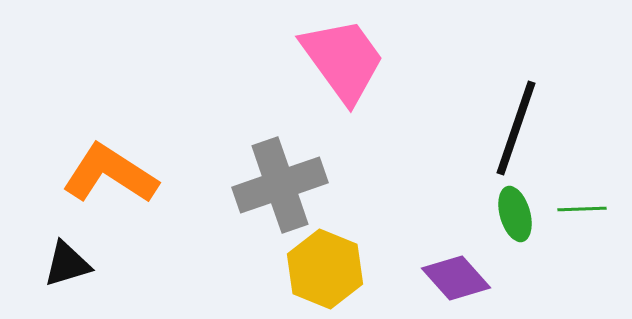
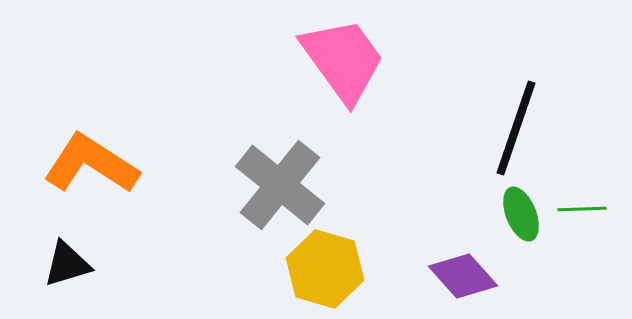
orange L-shape: moved 19 px left, 10 px up
gray cross: rotated 32 degrees counterclockwise
green ellipse: moved 6 px right; rotated 6 degrees counterclockwise
yellow hexagon: rotated 6 degrees counterclockwise
purple diamond: moved 7 px right, 2 px up
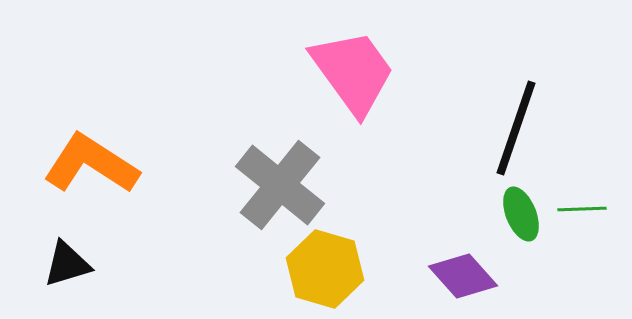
pink trapezoid: moved 10 px right, 12 px down
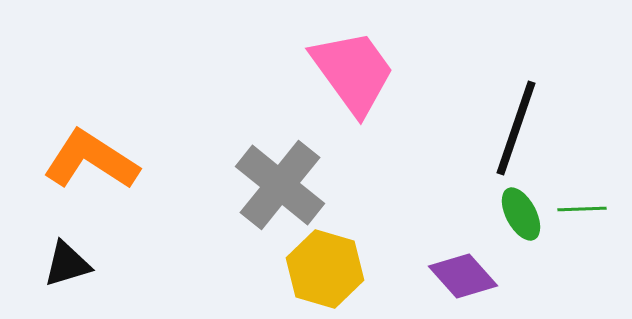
orange L-shape: moved 4 px up
green ellipse: rotated 6 degrees counterclockwise
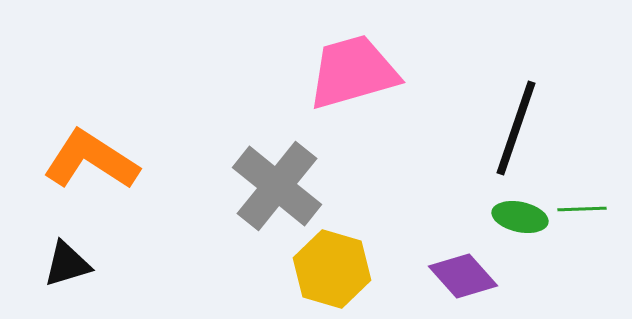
pink trapezoid: rotated 70 degrees counterclockwise
gray cross: moved 3 px left, 1 px down
green ellipse: moved 1 px left, 3 px down; rotated 50 degrees counterclockwise
yellow hexagon: moved 7 px right
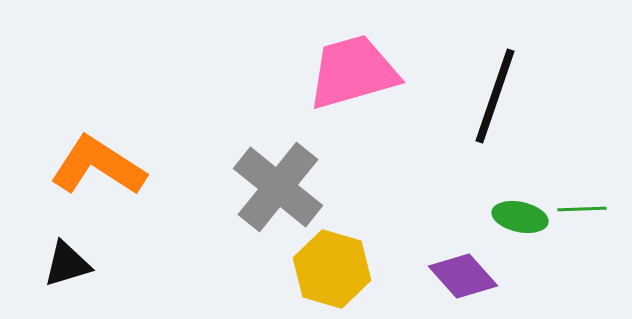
black line: moved 21 px left, 32 px up
orange L-shape: moved 7 px right, 6 px down
gray cross: moved 1 px right, 1 px down
